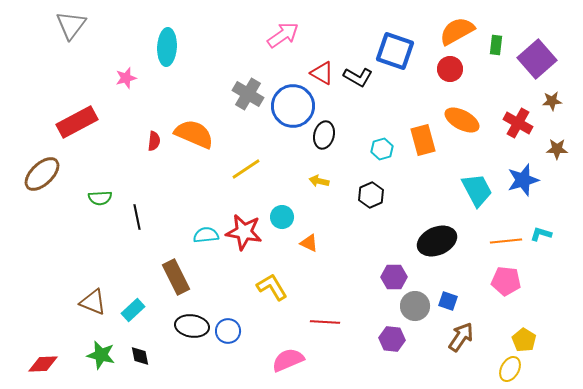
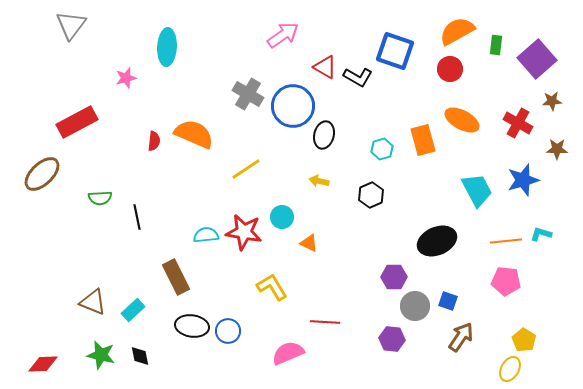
red triangle at (322, 73): moved 3 px right, 6 px up
pink semicircle at (288, 360): moved 7 px up
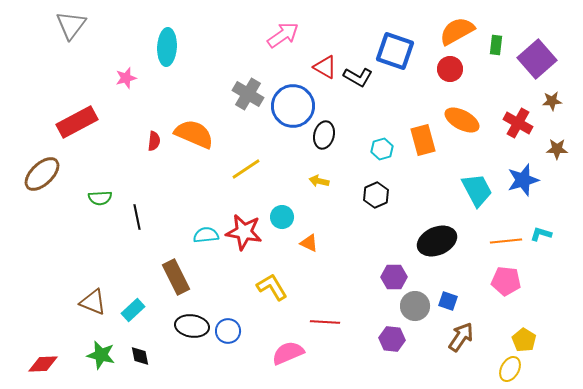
black hexagon at (371, 195): moved 5 px right
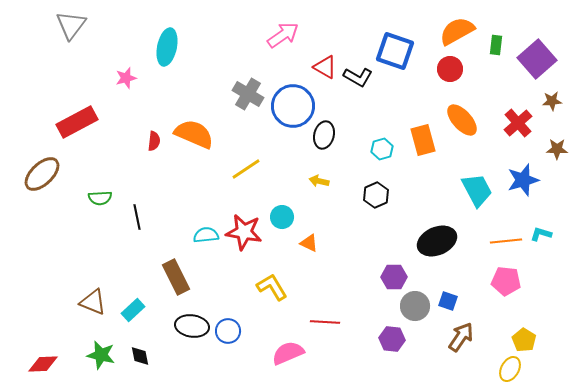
cyan ellipse at (167, 47): rotated 9 degrees clockwise
orange ellipse at (462, 120): rotated 20 degrees clockwise
red cross at (518, 123): rotated 20 degrees clockwise
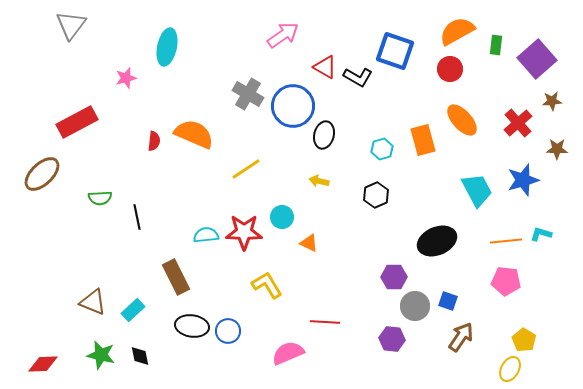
red star at (244, 232): rotated 9 degrees counterclockwise
yellow L-shape at (272, 287): moved 5 px left, 2 px up
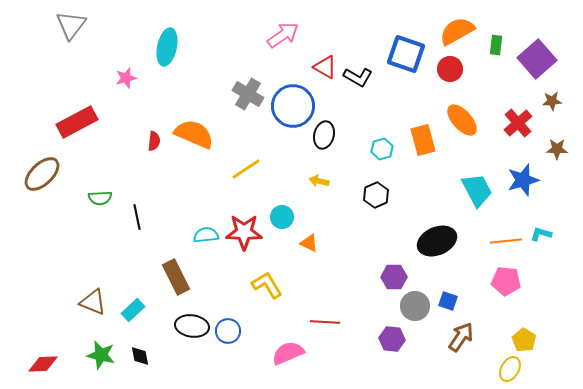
blue square at (395, 51): moved 11 px right, 3 px down
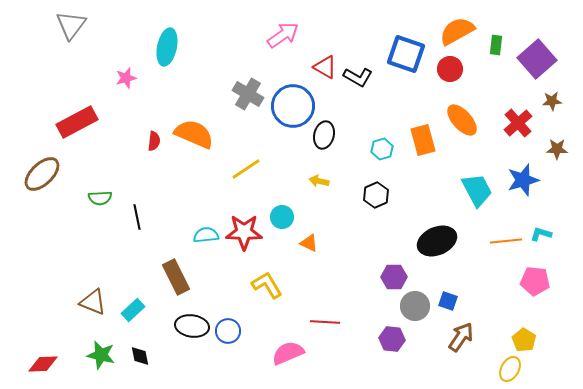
pink pentagon at (506, 281): moved 29 px right
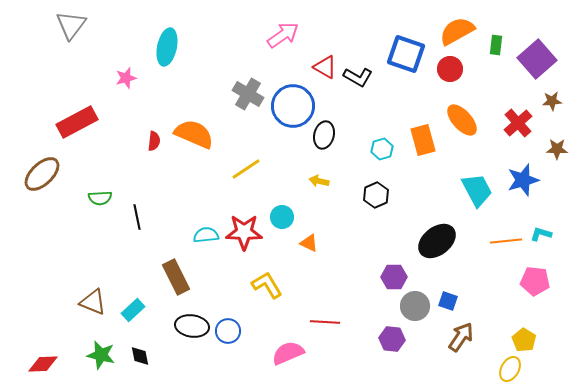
black ellipse at (437, 241): rotated 15 degrees counterclockwise
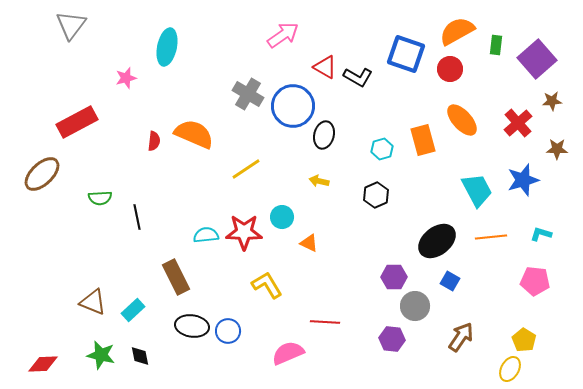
orange line at (506, 241): moved 15 px left, 4 px up
blue square at (448, 301): moved 2 px right, 20 px up; rotated 12 degrees clockwise
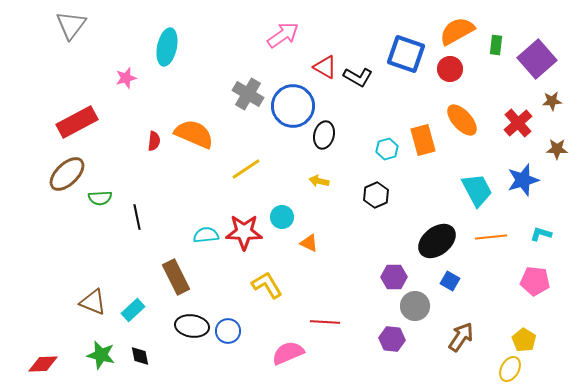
cyan hexagon at (382, 149): moved 5 px right
brown ellipse at (42, 174): moved 25 px right
